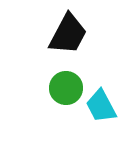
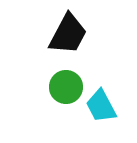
green circle: moved 1 px up
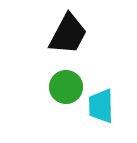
cyan trapezoid: rotated 27 degrees clockwise
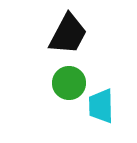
green circle: moved 3 px right, 4 px up
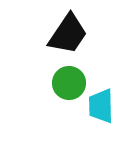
black trapezoid: rotated 6 degrees clockwise
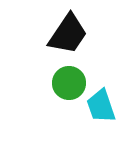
cyan trapezoid: rotated 18 degrees counterclockwise
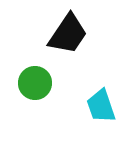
green circle: moved 34 px left
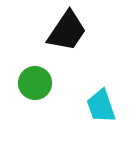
black trapezoid: moved 1 px left, 3 px up
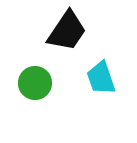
cyan trapezoid: moved 28 px up
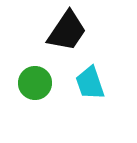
cyan trapezoid: moved 11 px left, 5 px down
